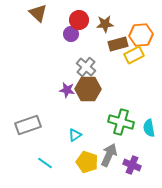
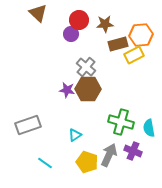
purple cross: moved 1 px right, 14 px up
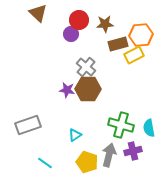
green cross: moved 3 px down
purple cross: rotated 36 degrees counterclockwise
gray arrow: rotated 10 degrees counterclockwise
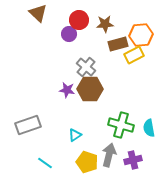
purple circle: moved 2 px left
brown hexagon: moved 2 px right
purple cross: moved 9 px down
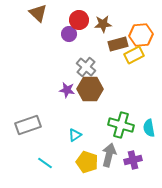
brown star: moved 2 px left
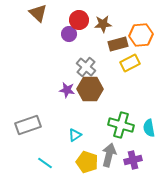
yellow rectangle: moved 4 px left, 8 px down
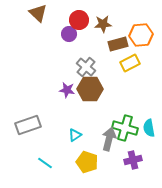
green cross: moved 4 px right, 3 px down
gray arrow: moved 16 px up
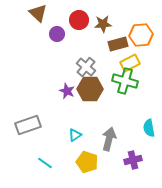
purple circle: moved 12 px left
purple star: moved 1 px down; rotated 14 degrees clockwise
green cross: moved 47 px up
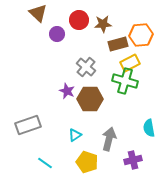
brown hexagon: moved 10 px down
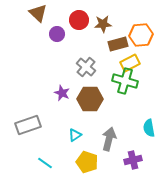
purple star: moved 5 px left, 2 px down
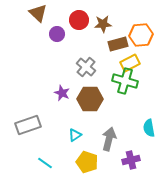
purple cross: moved 2 px left
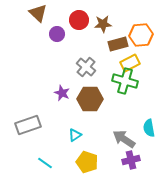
gray arrow: moved 15 px right; rotated 70 degrees counterclockwise
